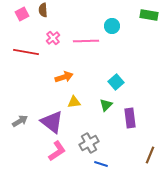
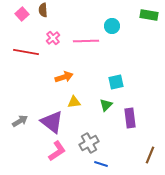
pink square: rotated 16 degrees counterclockwise
cyan square: rotated 28 degrees clockwise
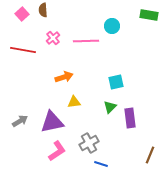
red line: moved 3 px left, 2 px up
green triangle: moved 4 px right, 2 px down
purple triangle: rotated 50 degrees counterclockwise
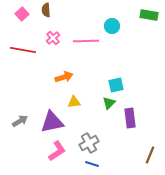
brown semicircle: moved 3 px right
cyan square: moved 3 px down
green triangle: moved 1 px left, 4 px up
blue line: moved 9 px left
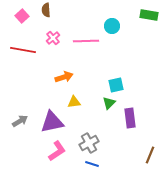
pink square: moved 2 px down
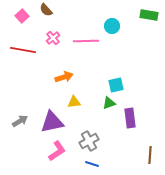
brown semicircle: rotated 40 degrees counterclockwise
green triangle: rotated 24 degrees clockwise
gray cross: moved 2 px up
brown line: rotated 18 degrees counterclockwise
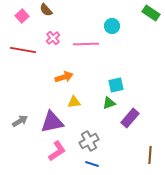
green rectangle: moved 2 px right, 2 px up; rotated 24 degrees clockwise
pink line: moved 3 px down
purple rectangle: rotated 48 degrees clockwise
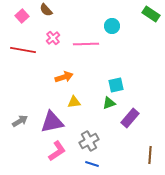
green rectangle: moved 1 px down
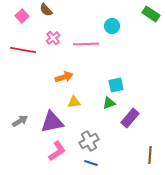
blue line: moved 1 px left, 1 px up
